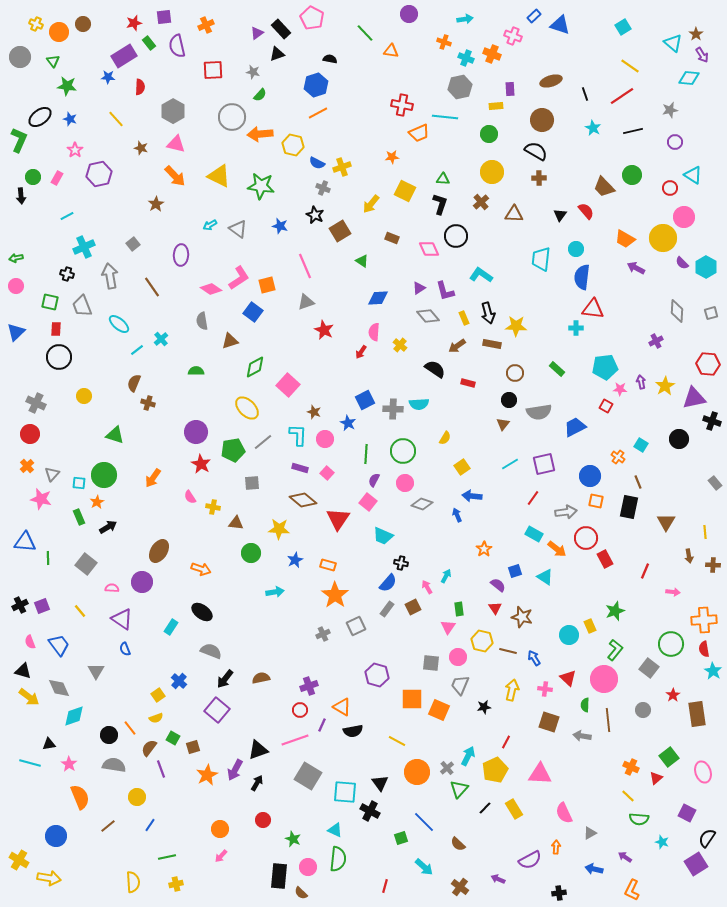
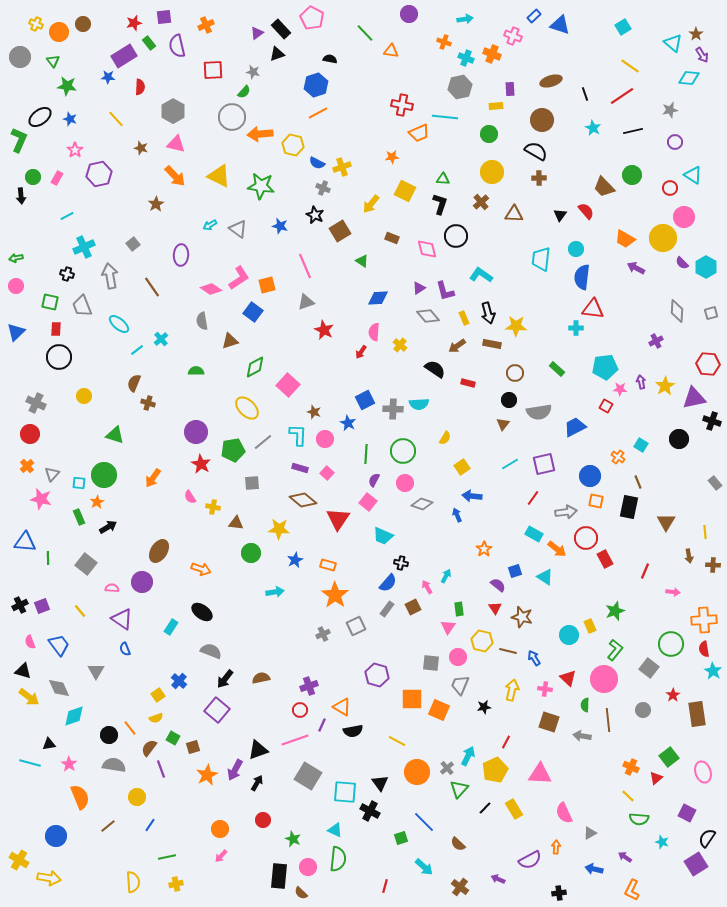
green semicircle at (260, 95): moved 16 px left, 3 px up
pink diamond at (429, 249): moved 2 px left; rotated 10 degrees clockwise
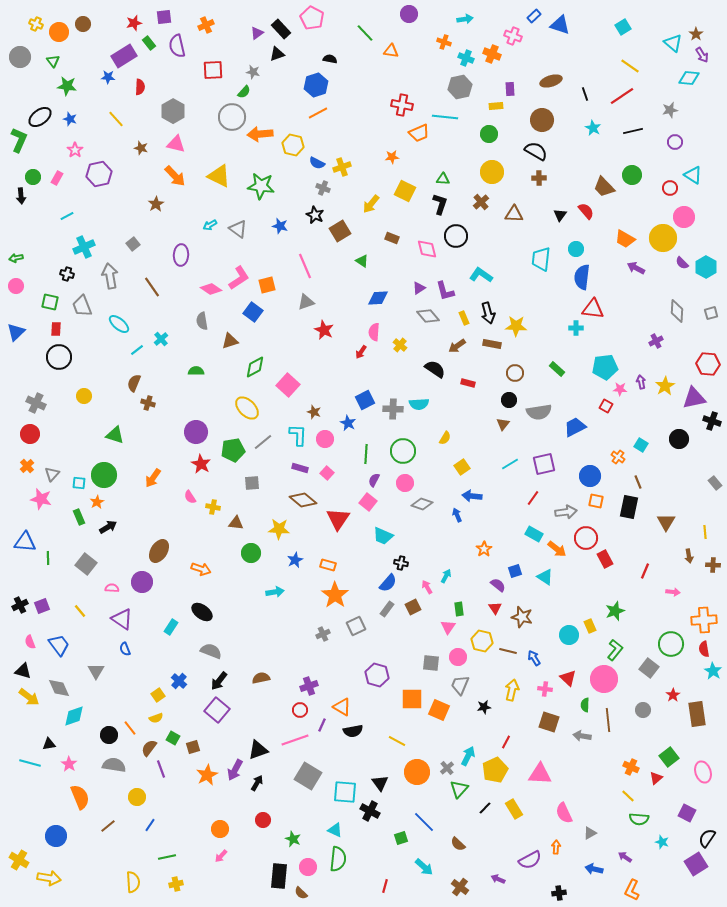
black arrow at (225, 679): moved 6 px left, 2 px down
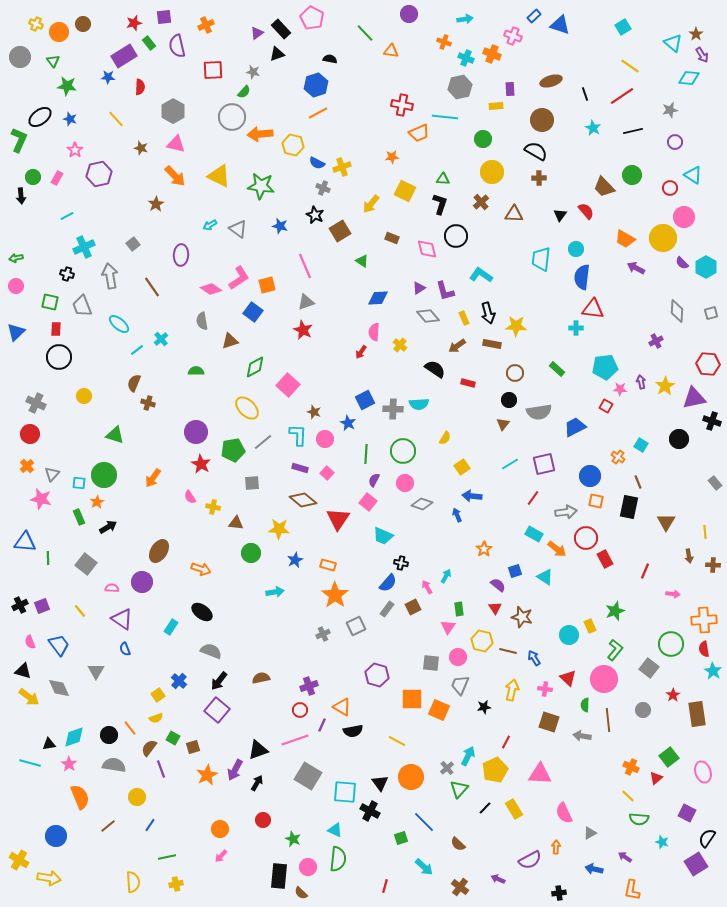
green circle at (489, 134): moved 6 px left, 5 px down
red star at (324, 330): moved 21 px left
pink arrow at (673, 592): moved 2 px down
cyan diamond at (74, 716): moved 21 px down
orange circle at (417, 772): moved 6 px left, 5 px down
orange L-shape at (632, 890): rotated 15 degrees counterclockwise
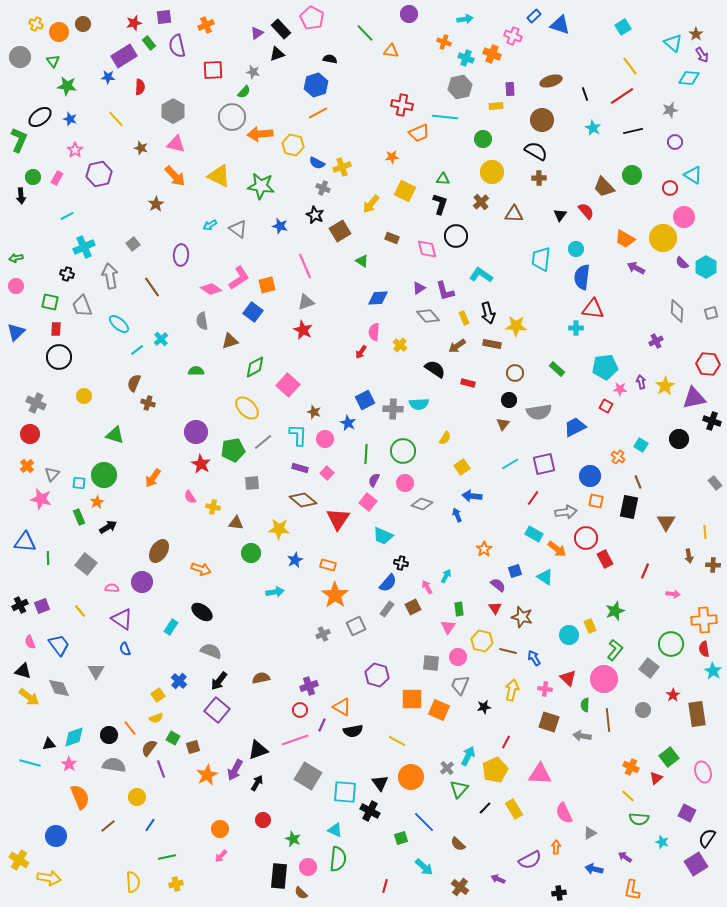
yellow line at (630, 66): rotated 18 degrees clockwise
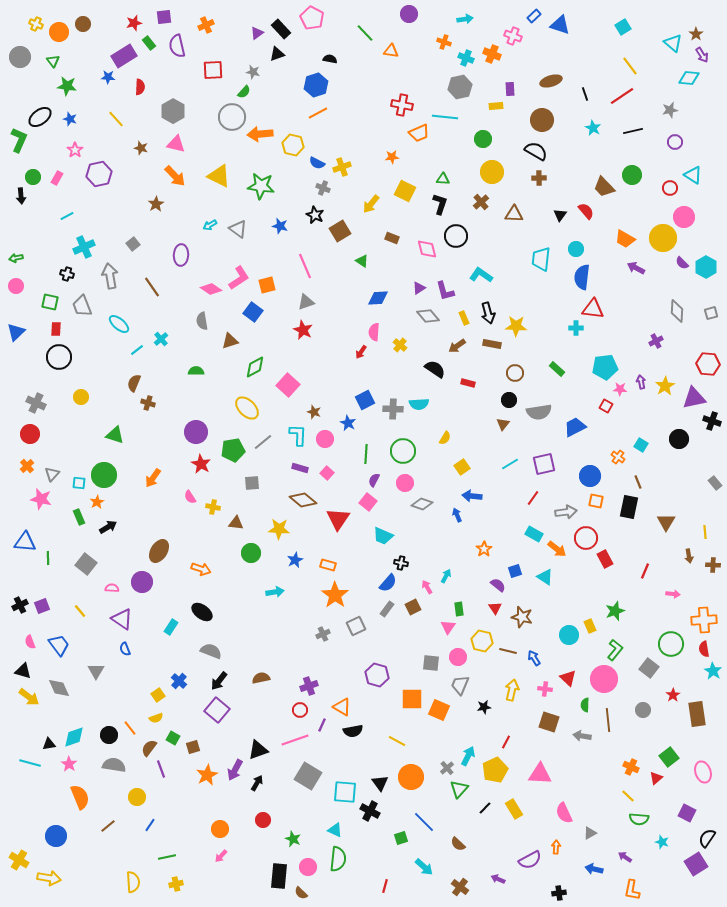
yellow circle at (84, 396): moved 3 px left, 1 px down
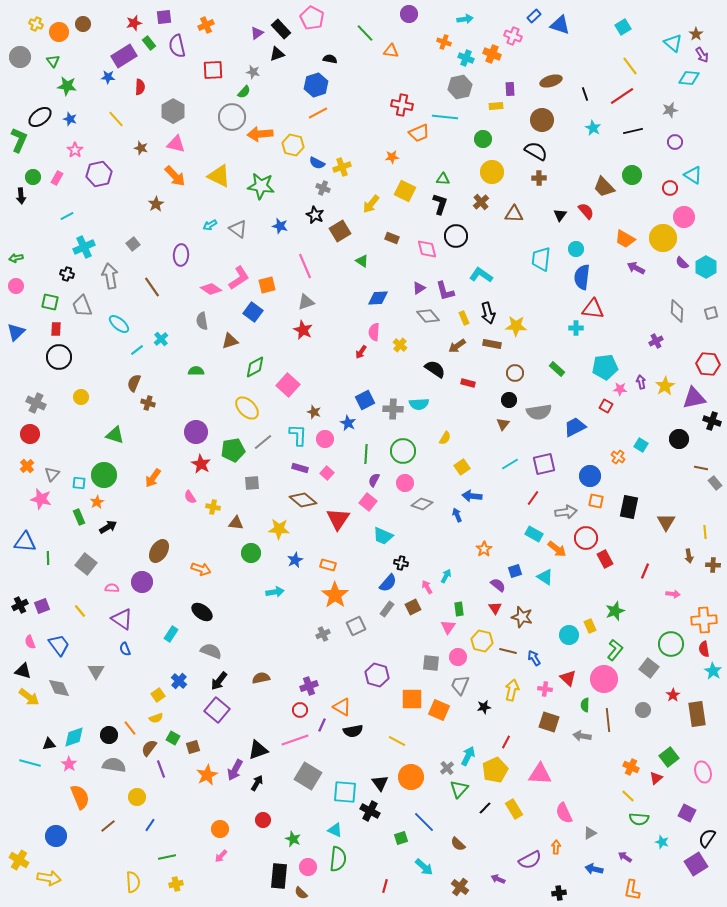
brown line at (638, 482): moved 63 px right, 14 px up; rotated 56 degrees counterclockwise
cyan rectangle at (171, 627): moved 7 px down
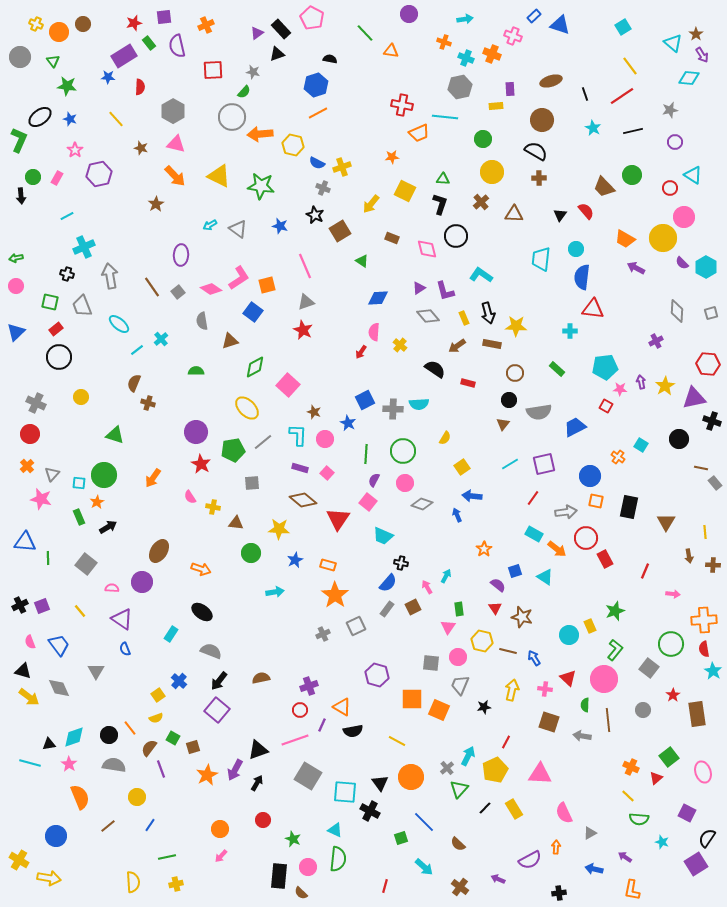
gray square at (133, 244): moved 45 px right, 48 px down
cyan cross at (576, 328): moved 6 px left, 3 px down
red rectangle at (56, 329): rotated 48 degrees clockwise
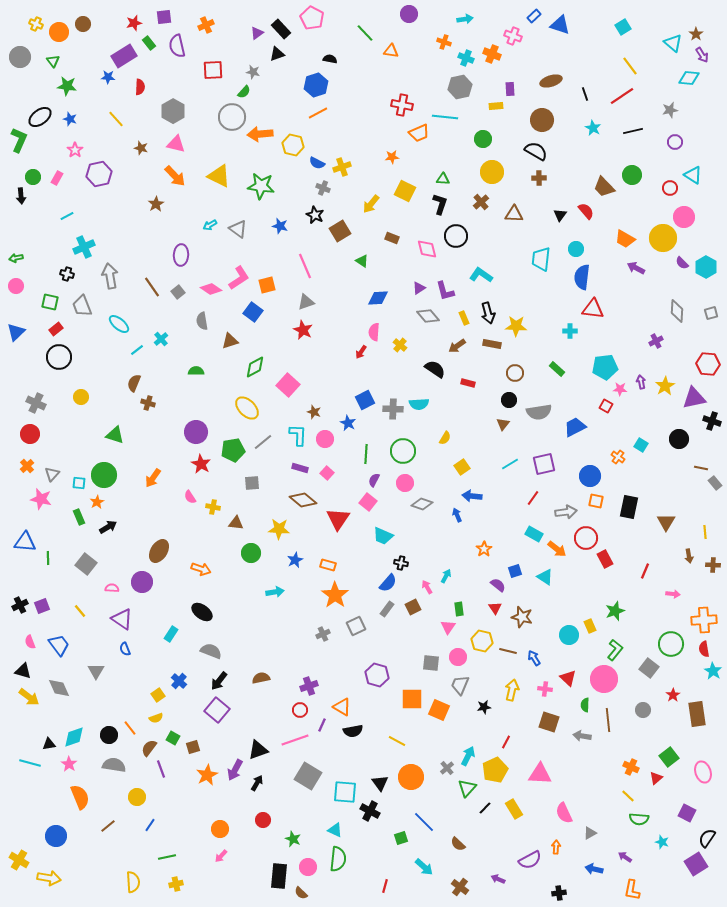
green triangle at (459, 789): moved 8 px right, 1 px up
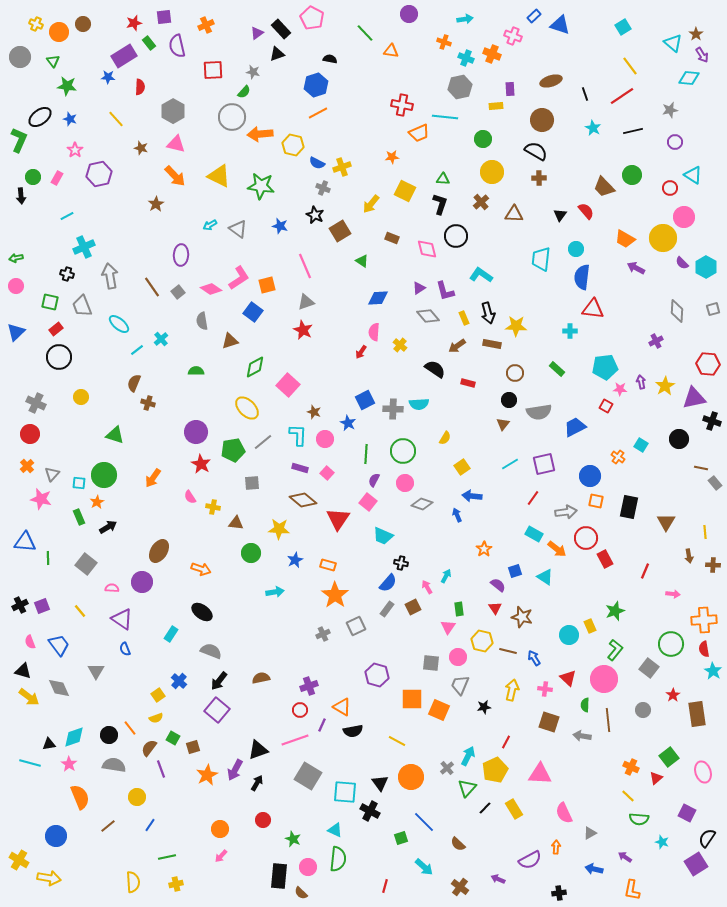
gray square at (711, 313): moved 2 px right, 4 px up
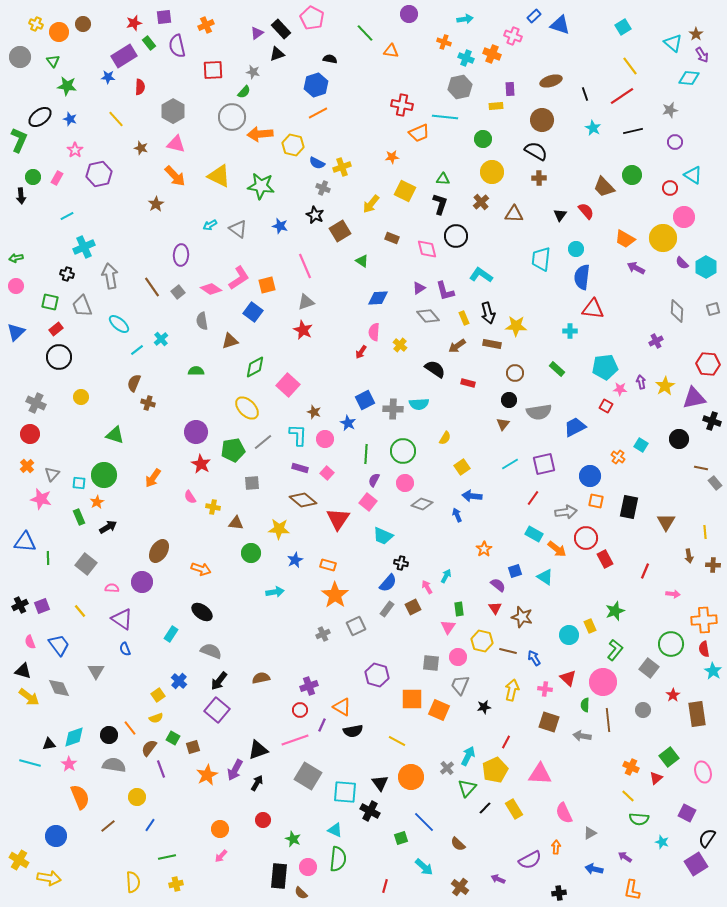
pink circle at (604, 679): moved 1 px left, 3 px down
